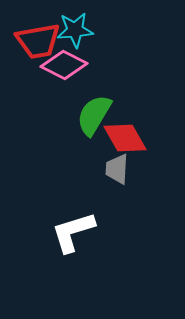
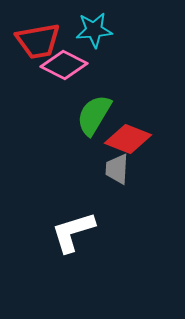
cyan star: moved 19 px right
red diamond: moved 3 px right, 1 px down; rotated 39 degrees counterclockwise
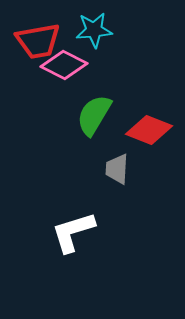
red diamond: moved 21 px right, 9 px up
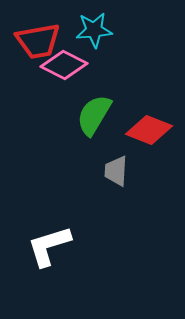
gray trapezoid: moved 1 px left, 2 px down
white L-shape: moved 24 px left, 14 px down
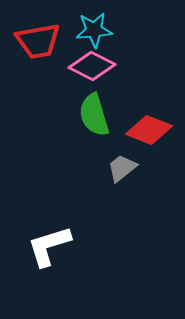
pink diamond: moved 28 px right, 1 px down
green semicircle: rotated 48 degrees counterclockwise
gray trapezoid: moved 6 px right, 3 px up; rotated 48 degrees clockwise
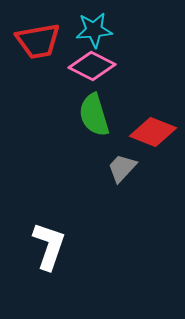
red diamond: moved 4 px right, 2 px down
gray trapezoid: rotated 8 degrees counterclockwise
white L-shape: rotated 126 degrees clockwise
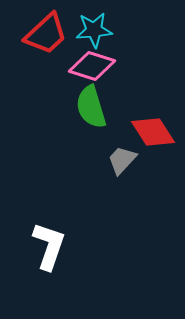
red trapezoid: moved 8 px right, 7 px up; rotated 33 degrees counterclockwise
pink diamond: rotated 9 degrees counterclockwise
green semicircle: moved 3 px left, 8 px up
red diamond: rotated 36 degrees clockwise
gray trapezoid: moved 8 px up
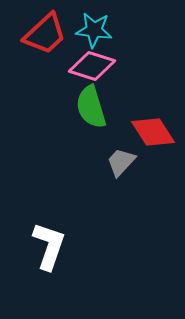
cyan star: rotated 12 degrees clockwise
red trapezoid: moved 1 px left
gray trapezoid: moved 1 px left, 2 px down
